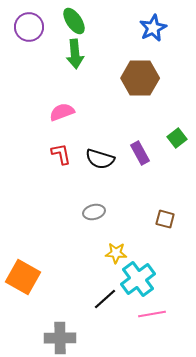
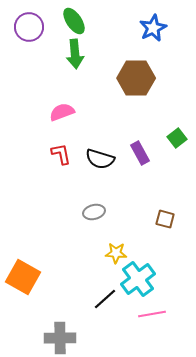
brown hexagon: moved 4 px left
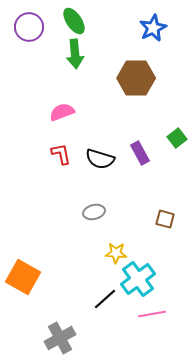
gray cross: rotated 28 degrees counterclockwise
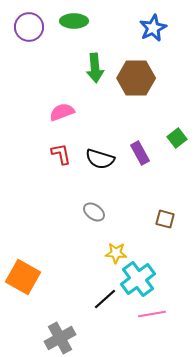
green ellipse: rotated 56 degrees counterclockwise
green arrow: moved 20 px right, 14 px down
gray ellipse: rotated 50 degrees clockwise
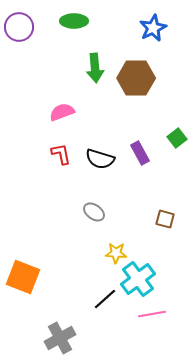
purple circle: moved 10 px left
orange square: rotated 8 degrees counterclockwise
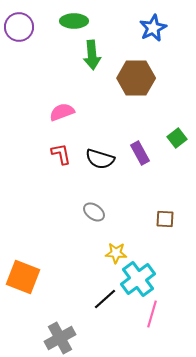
green arrow: moved 3 px left, 13 px up
brown square: rotated 12 degrees counterclockwise
pink line: rotated 64 degrees counterclockwise
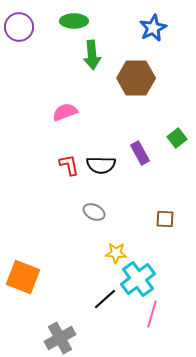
pink semicircle: moved 3 px right
red L-shape: moved 8 px right, 11 px down
black semicircle: moved 1 px right, 6 px down; rotated 16 degrees counterclockwise
gray ellipse: rotated 10 degrees counterclockwise
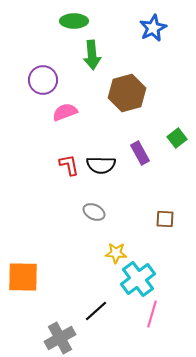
purple circle: moved 24 px right, 53 px down
brown hexagon: moved 9 px left, 15 px down; rotated 15 degrees counterclockwise
orange square: rotated 20 degrees counterclockwise
black line: moved 9 px left, 12 px down
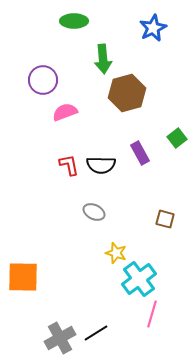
green arrow: moved 11 px right, 4 px down
brown square: rotated 12 degrees clockwise
yellow star: rotated 15 degrees clockwise
cyan cross: moved 1 px right
black line: moved 22 px down; rotated 10 degrees clockwise
